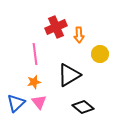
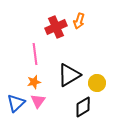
orange arrow: moved 14 px up; rotated 21 degrees clockwise
yellow circle: moved 3 px left, 29 px down
pink triangle: moved 1 px left, 1 px up; rotated 14 degrees clockwise
black diamond: rotated 70 degrees counterclockwise
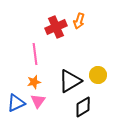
black triangle: moved 1 px right, 6 px down
yellow circle: moved 1 px right, 8 px up
blue triangle: rotated 18 degrees clockwise
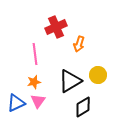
orange arrow: moved 23 px down
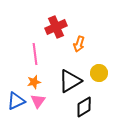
yellow circle: moved 1 px right, 2 px up
blue triangle: moved 2 px up
black diamond: moved 1 px right
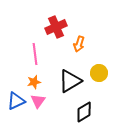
black diamond: moved 5 px down
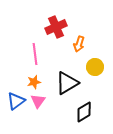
yellow circle: moved 4 px left, 6 px up
black triangle: moved 3 px left, 2 px down
blue triangle: rotated 12 degrees counterclockwise
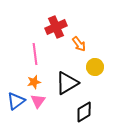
orange arrow: rotated 56 degrees counterclockwise
